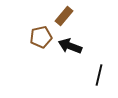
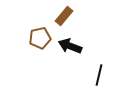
brown pentagon: moved 1 px left, 1 px down
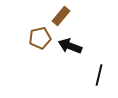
brown rectangle: moved 3 px left
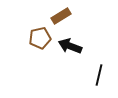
brown rectangle: rotated 18 degrees clockwise
